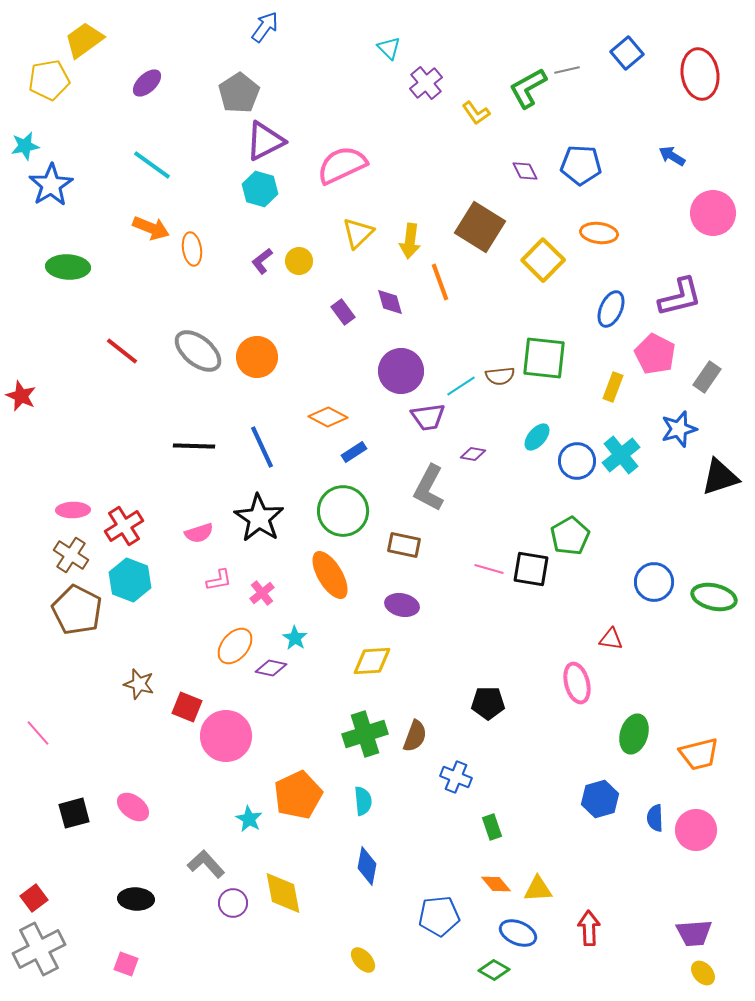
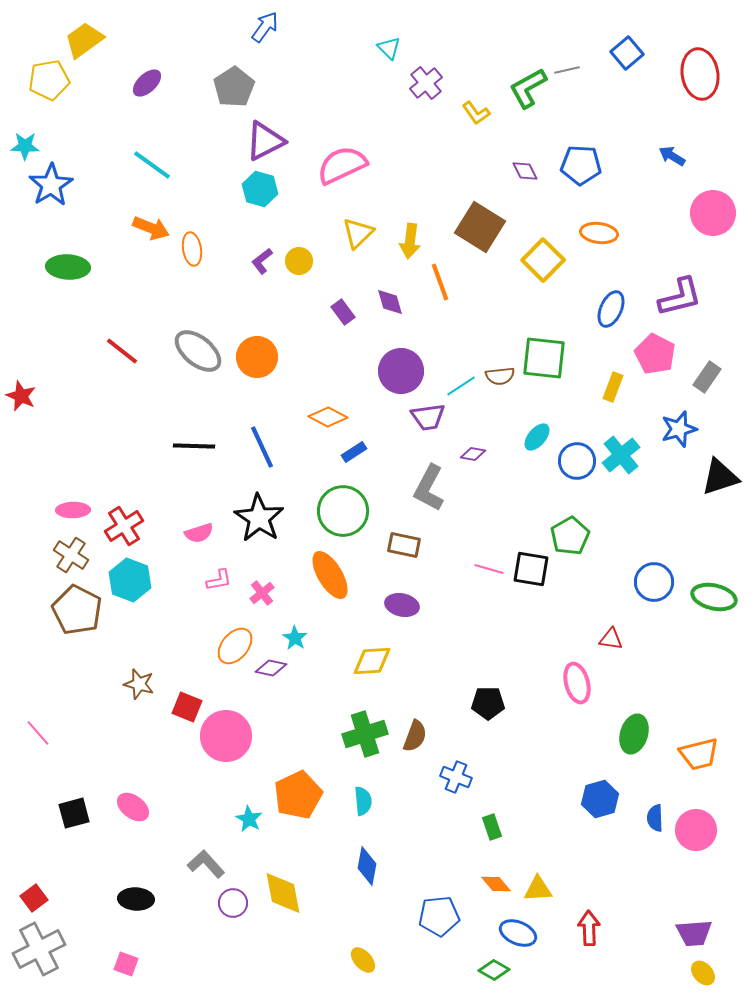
gray pentagon at (239, 93): moved 5 px left, 6 px up
cyan star at (25, 146): rotated 12 degrees clockwise
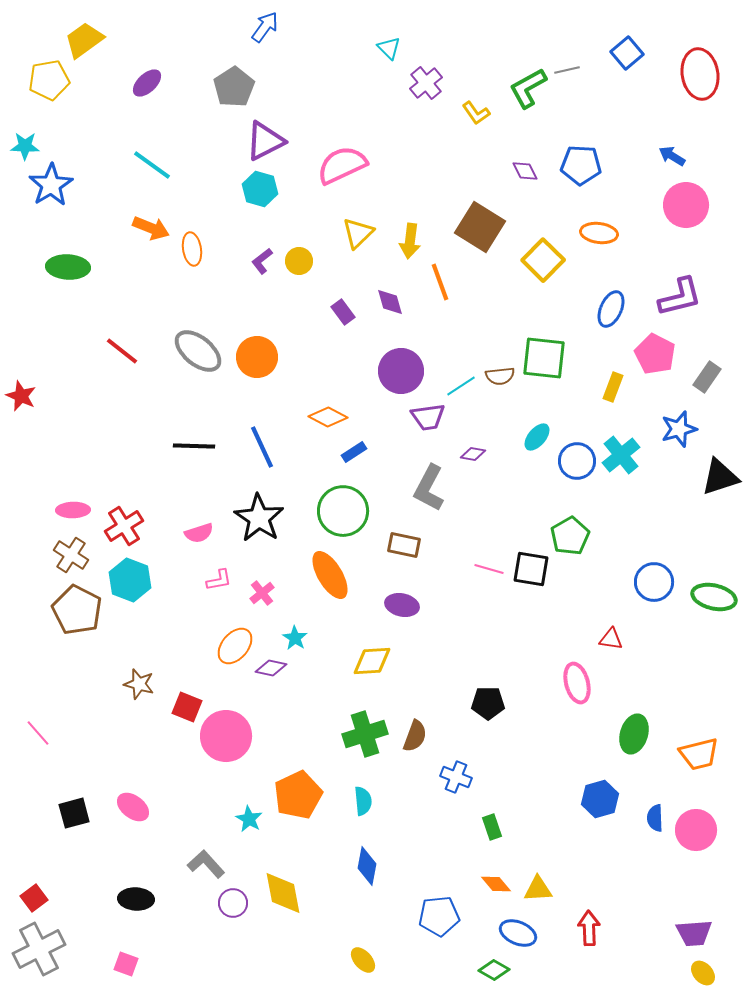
pink circle at (713, 213): moved 27 px left, 8 px up
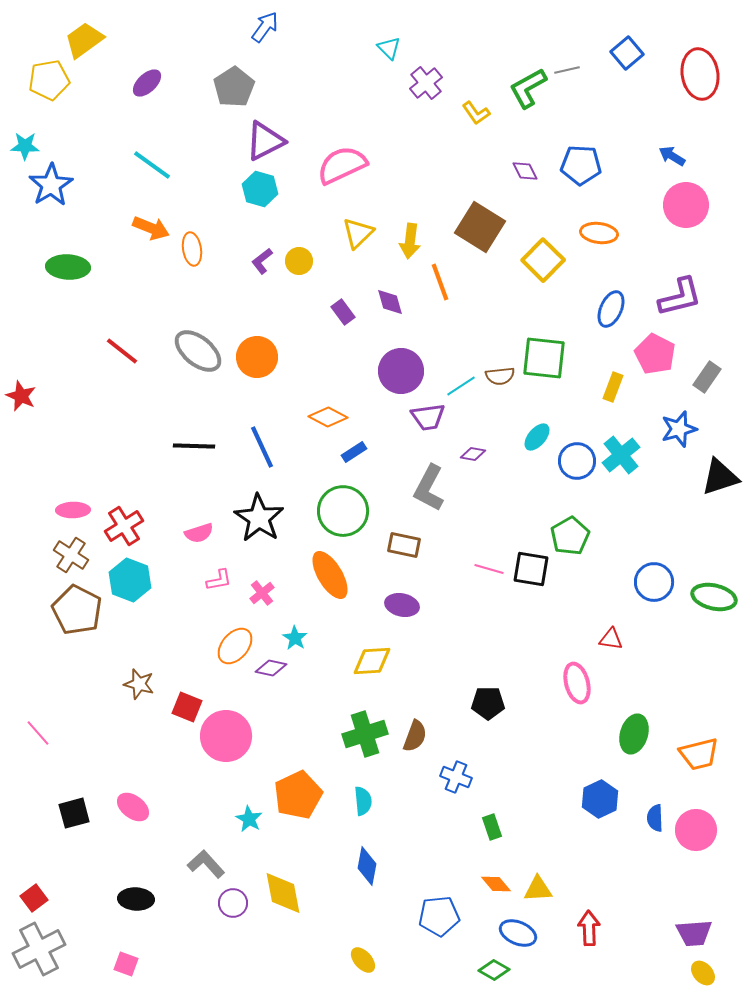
blue hexagon at (600, 799): rotated 9 degrees counterclockwise
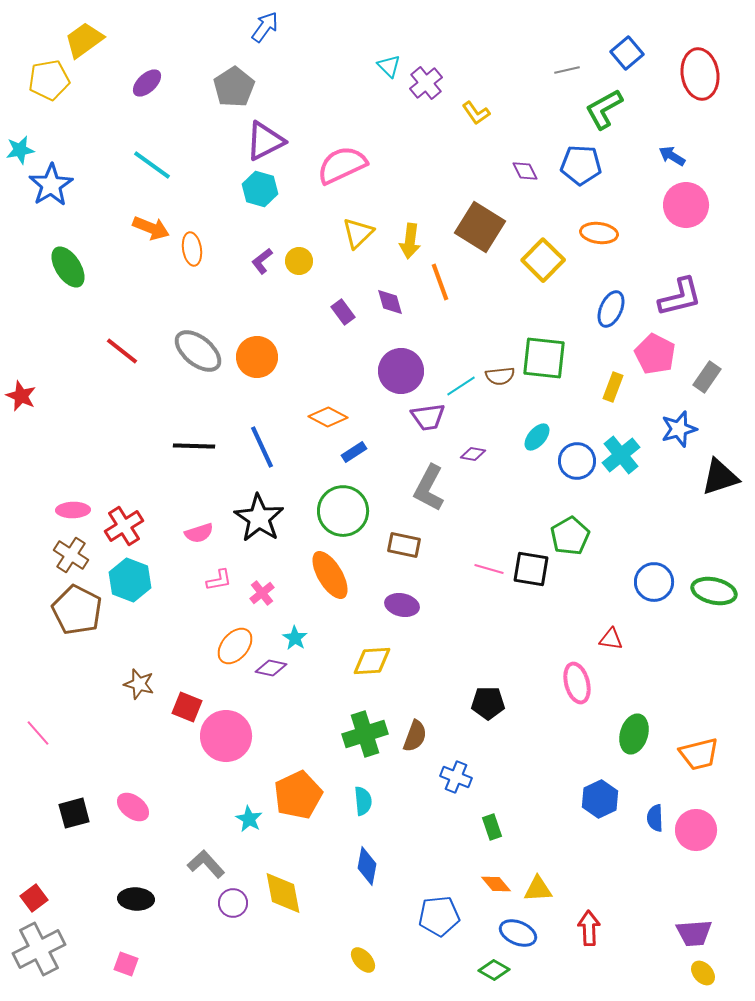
cyan triangle at (389, 48): moved 18 px down
green L-shape at (528, 88): moved 76 px right, 21 px down
cyan star at (25, 146): moved 5 px left, 4 px down; rotated 12 degrees counterclockwise
green ellipse at (68, 267): rotated 54 degrees clockwise
green ellipse at (714, 597): moved 6 px up
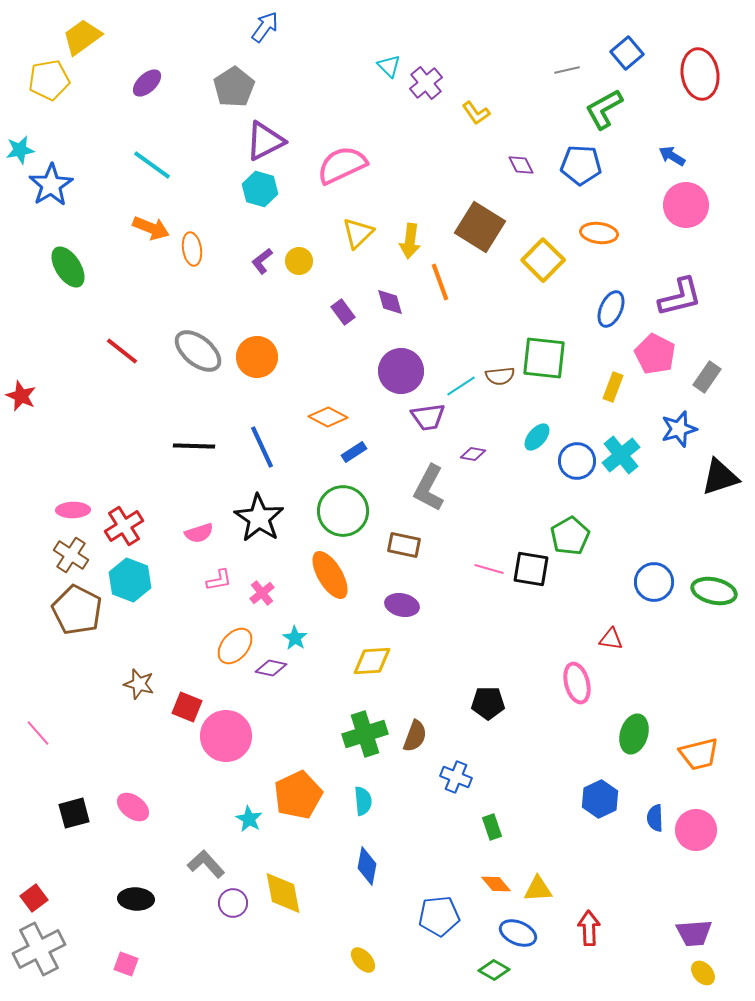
yellow trapezoid at (84, 40): moved 2 px left, 3 px up
purple diamond at (525, 171): moved 4 px left, 6 px up
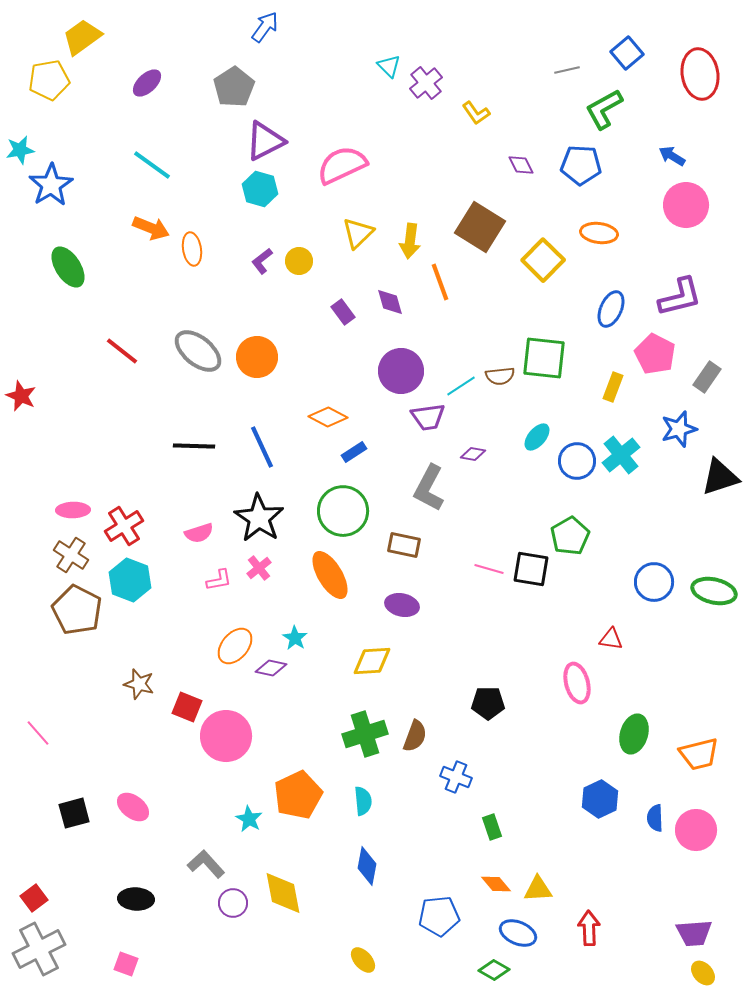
pink cross at (262, 593): moved 3 px left, 25 px up
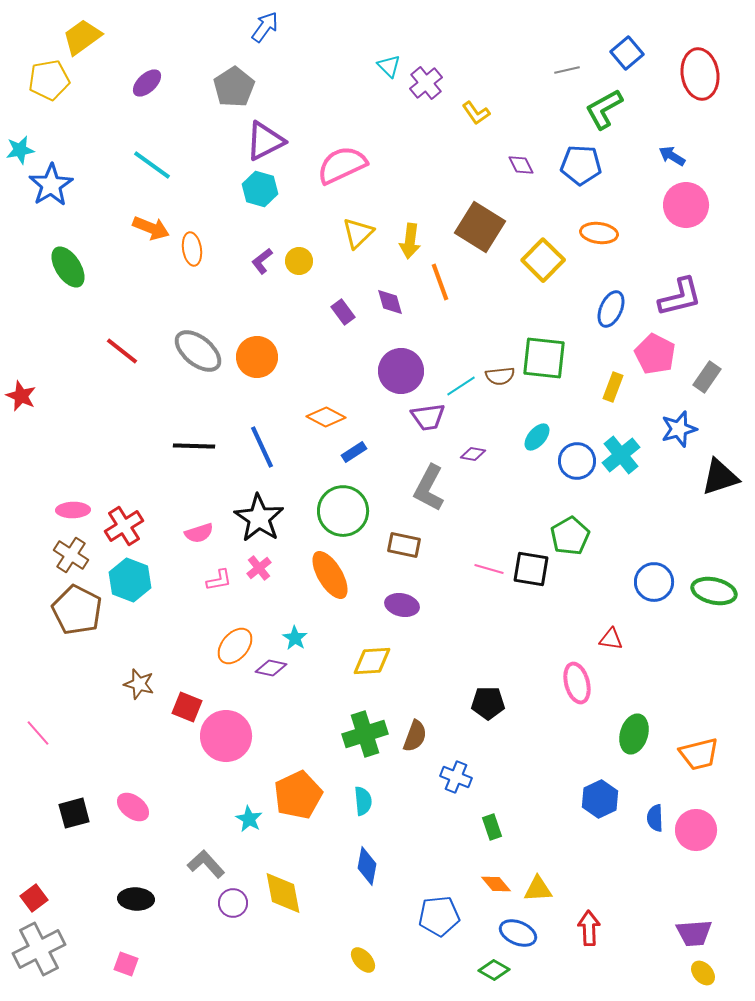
orange diamond at (328, 417): moved 2 px left
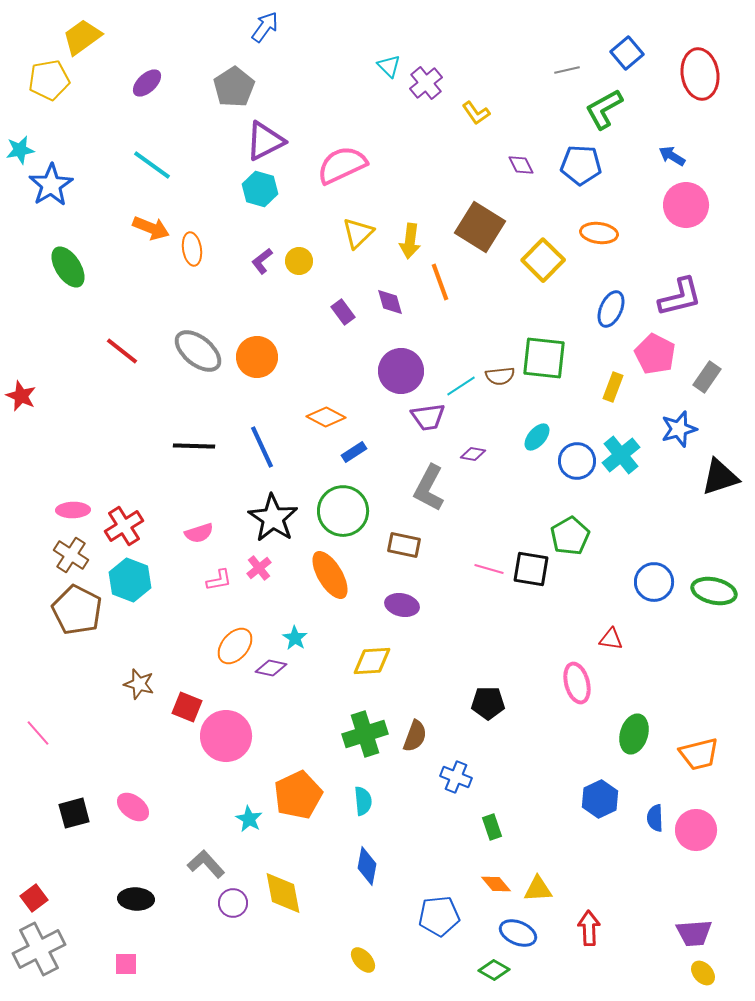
black star at (259, 518): moved 14 px right
pink square at (126, 964): rotated 20 degrees counterclockwise
